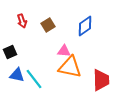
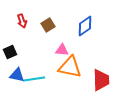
pink triangle: moved 2 px left, 1 px up
cyan line: rotated 60 degrees counterclockwise
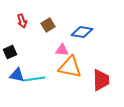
blue diamond: moved 3 px left, 6 px down; rotated 45 degrees clockwise
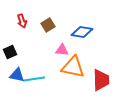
orange triangle: moved 3 px right
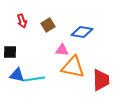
black square: rotated 24 degrees clockwise
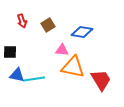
red trapezoid: rotated 30 degrees counterclockwise
